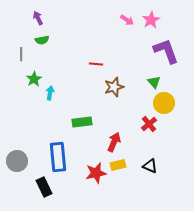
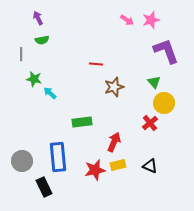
pink star: rotated 12 degrees clockwise
green star: rotated 28 degrees counterclockwise
cyan arrow: rotated 56 degrees counterclockwise
red cross: moved 1 px right, 1 px up
gray circle: moved 5 px right
red star: moved 1 px left, 3 px up
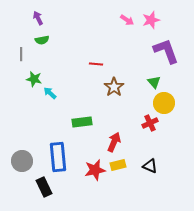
brown star: rotated 18 degrees counterclockwise
red cross: rotated 14 degrees clockwise
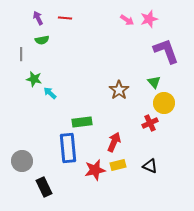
pink star: moved 2 px left, 1 px up
red line: moved 31 px left, 46 px up
brown star: moved 5 px right, 3 px down
blue rectangle: moved 10 px right, 9 px up
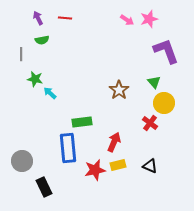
green star: moved 1 px right
red cross: rotated 28 degrees counterclockwise
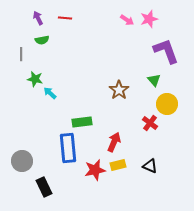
green triangle: moved 2 px up
yellow circle: moved 3 px right, 1 px down
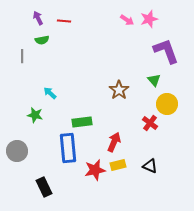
red line: moved 1 px left, 3 px down
gray line: moved 1 px right, 2 px down
green star: moved 36 px down
gray circle: moved 5 px left, 10 px up
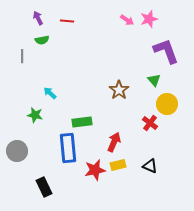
red line: moved 3 px right
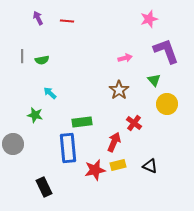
pink arrow: moved 2 px left, 38 px down; rotated 48 degrees counterclockwise
green semicircle: moved 20 px down
red cross: moved 16 px left
gray circle: moved 4 px left, 7 px up
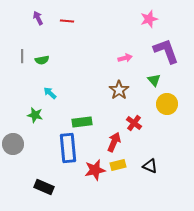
black rectangle: rotated 42 degrees counterclockwise
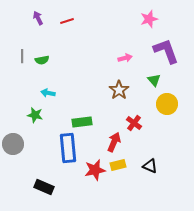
red line: rotated 24 degrees counterclockwise
cyan arrow: moved 2 px left; rotated 32 degrees counterclockwise
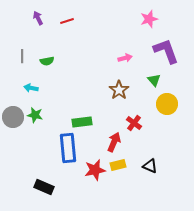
green semicircle: moved 5 px right, 1 px down
cyan arrow: moved 17 px left, 5 px up
gray circle: moved 27 px up
